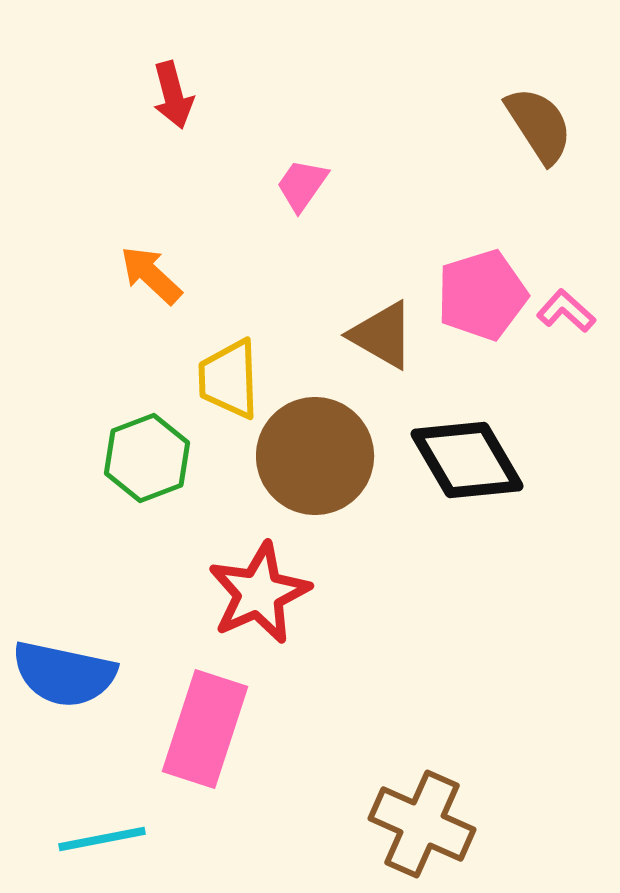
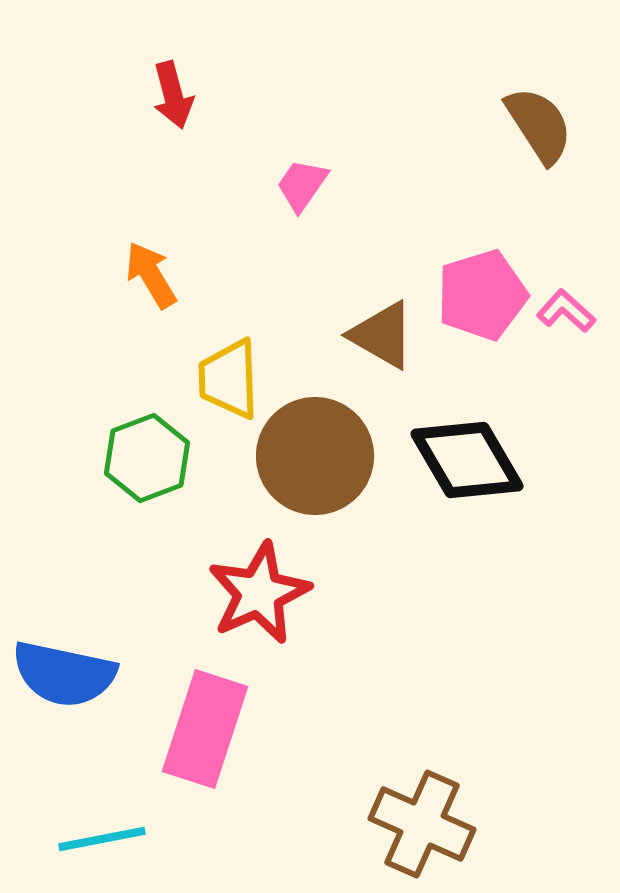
orange arrow: rotated 16 degrees clockwise
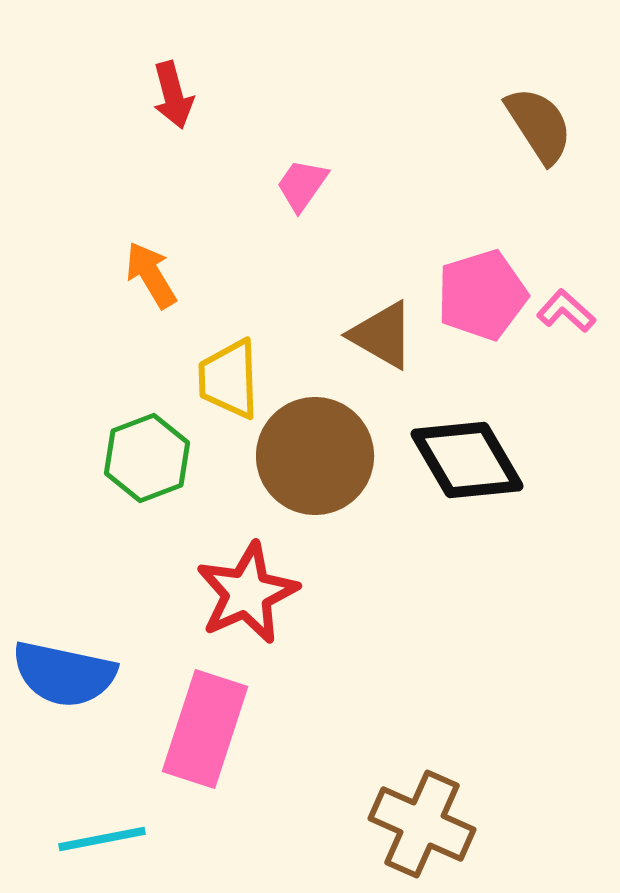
red star: moved 12 px left
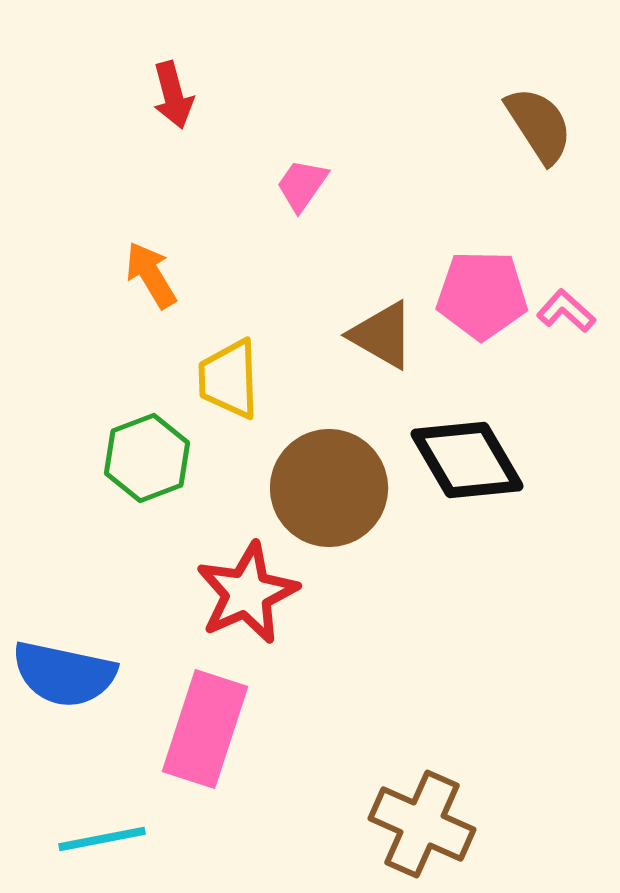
pink pentagon: rotated 18 degrees clockwise
brown circle: moved 14 px right, 32 px down
